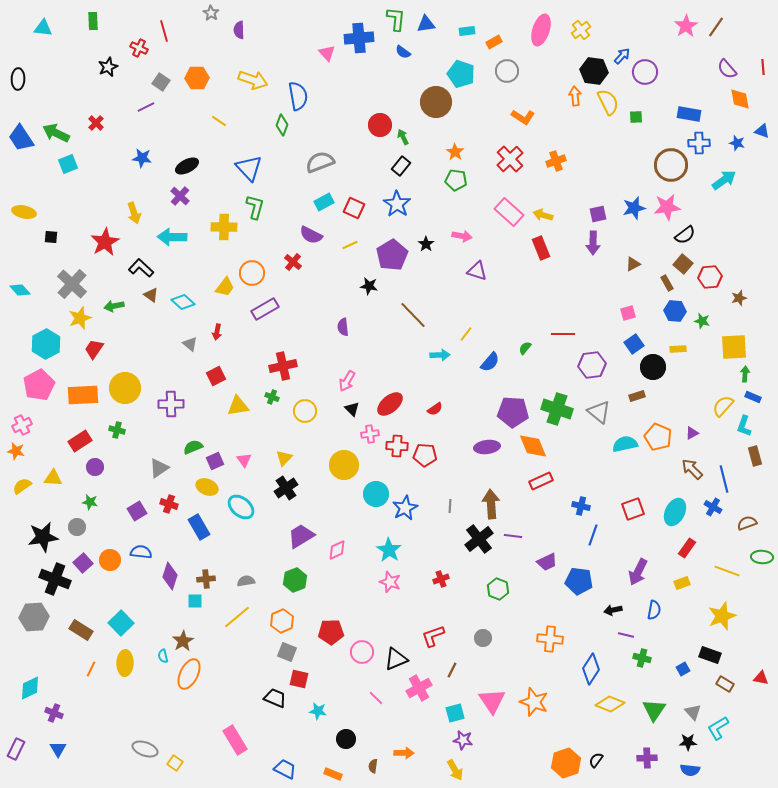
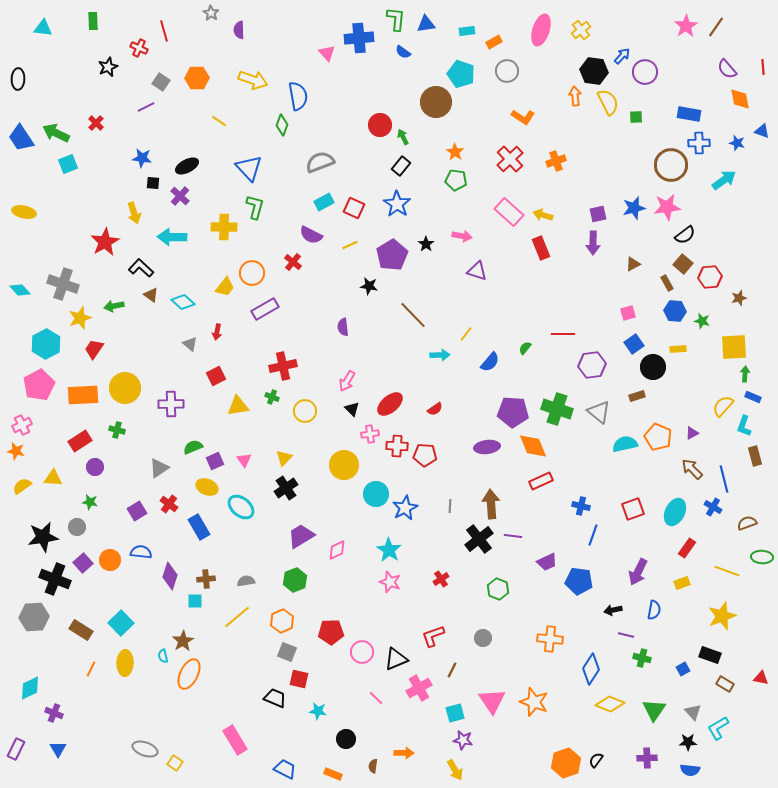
black square at (51, 237): moved 102 px right, 54 px up
gray cross at (72, 284): moved 9 px left; rotated 24 degrees counterclockwise
red cross at (169, 504): rotated 18 degrees clockwise
red cross at (441, 579): rotated 14 degrees counterclockwise
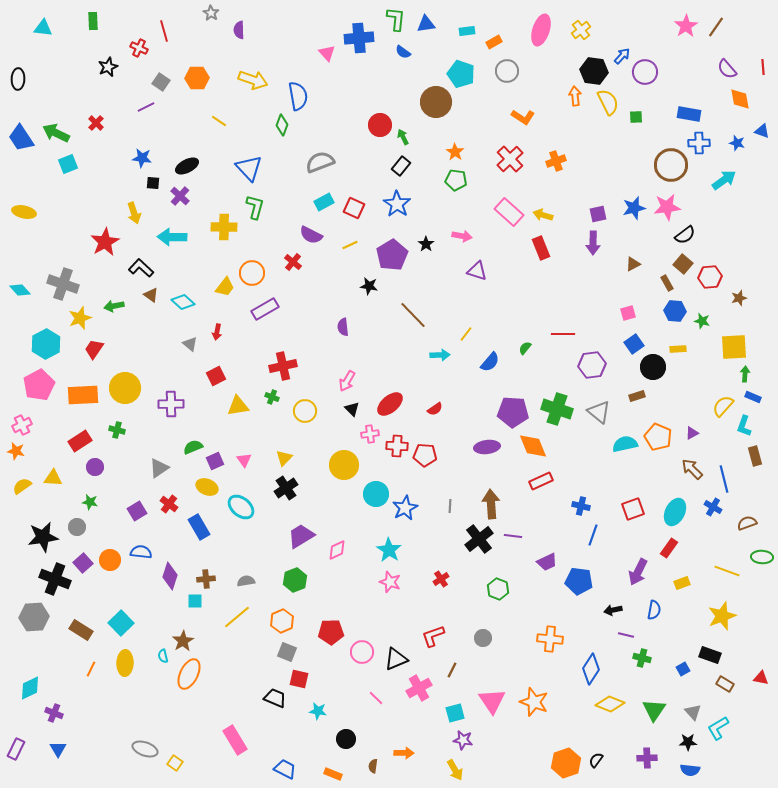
red rectangle at (687, 548): moved 18 px left
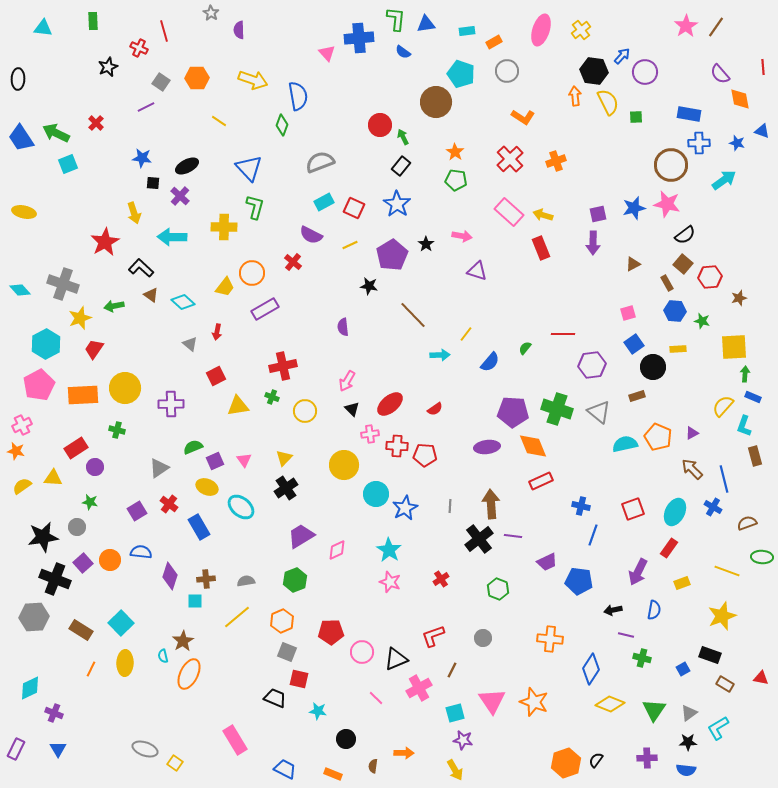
purple semicircle at (727, 69): moved 7 px left, 5 px down
pink star at (667, 207): moved 3 px up; rotated 20 degrees clockwise
red rectangle at (80, 441): moved 4 px left, 7 px down
gray triangle at (693, 712): moved 4 px left, 1 px down; rotated 36 degrees clockwise
blue semicircle at (690, 770): moved 4 px left
